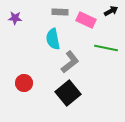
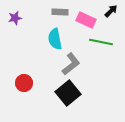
black arrow: rotated 16 degrees counterclockwise
purple star: rotated 16 degrees counterclockwise
cyan semicircle: moved 2 px right
green line: moved 5 px left, 6 px up
gray L-shape: moved 1 px right, 2 px down
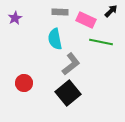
purple star: rotated 16 degrees counterclockwise
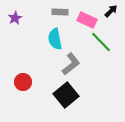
pink rectangle: moved 1 px right
green line: rotated 35 degrees clockwise
red circle: moved 1 px left, 1 px up
black square: moved 2 px left, 2 px down
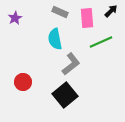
gray rectangle: rotated 21 degrees clockwise
pink rectangle: moved 2 px up; rotated 60 degrees clockwise
green line: rotated 70 degrees counterclockwise
black square: moved 1 px left
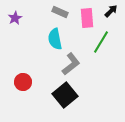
green line: rotated 35 degrees counterclockwise
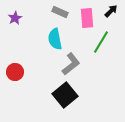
red circle: moved 8 px left, 10 px up
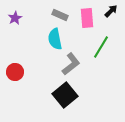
gray rectangle: moved 3 px down
green line: moved 5 px down
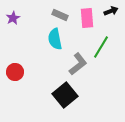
black arrow: rotated 24 degrees clockwise
purple star: moved 2 px left
gray L-shape: moved 7 px right
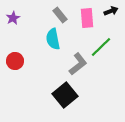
gray rectangle: rotated 28 degrees clockwise
cyan semicircle: moved 2 px left
green line: rotated 15 degrees clockwise
red circle: moved 11 px up
